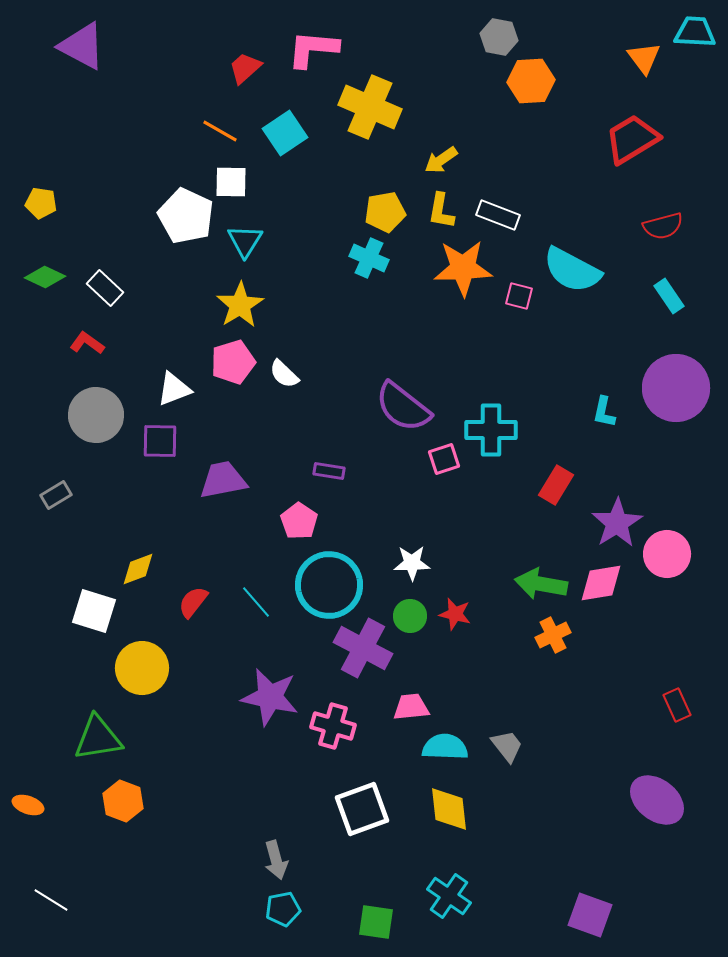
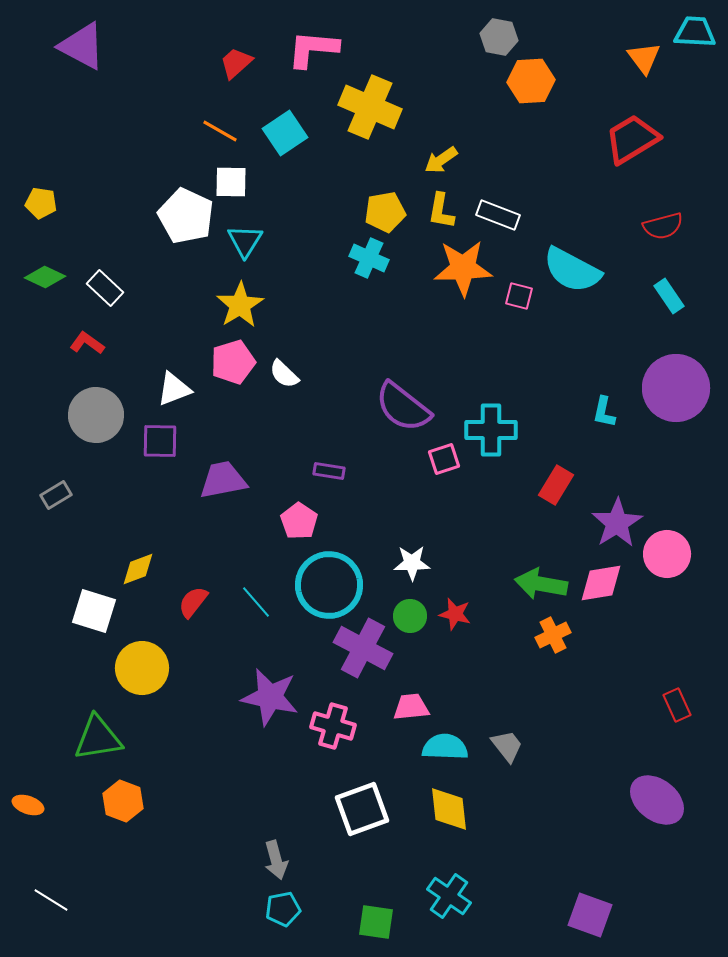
red trapezoid at (245, 68): moved 9 px left, 5 px up
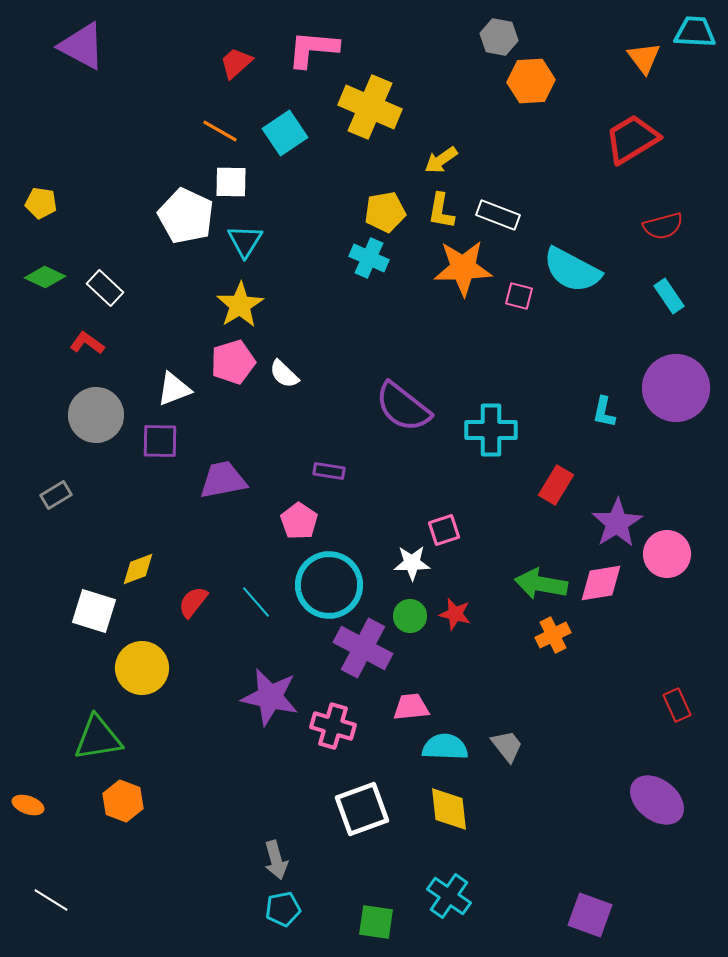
pink square at (444, 459): moved 71 px down
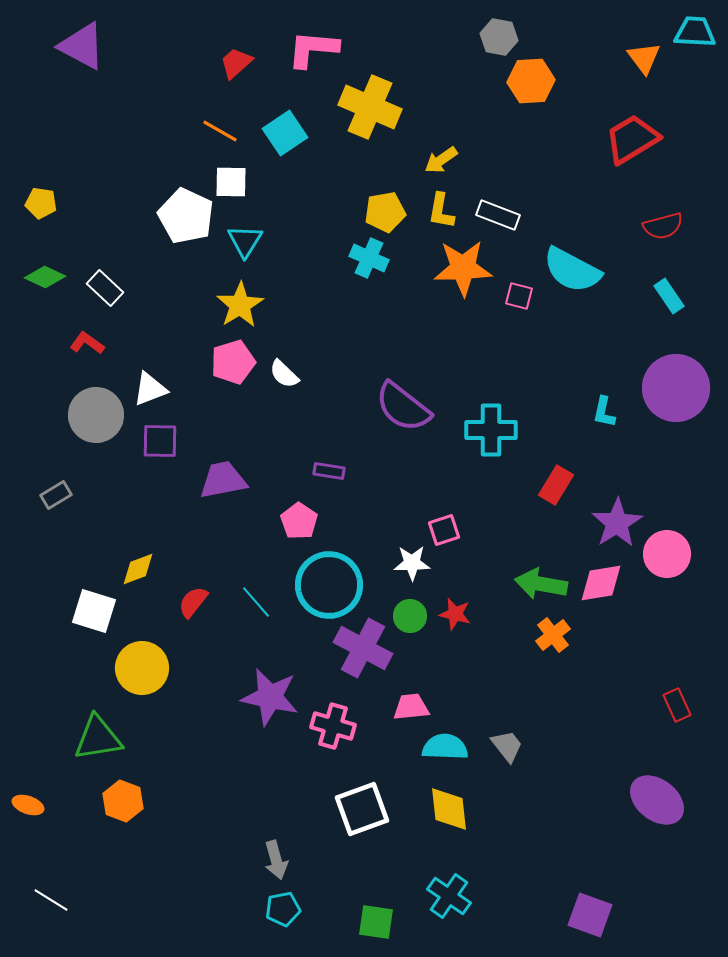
white triangle at (174, 389): moved 24 px left
orange cross at (553, 635): rotated 12 degrees counterclockwise
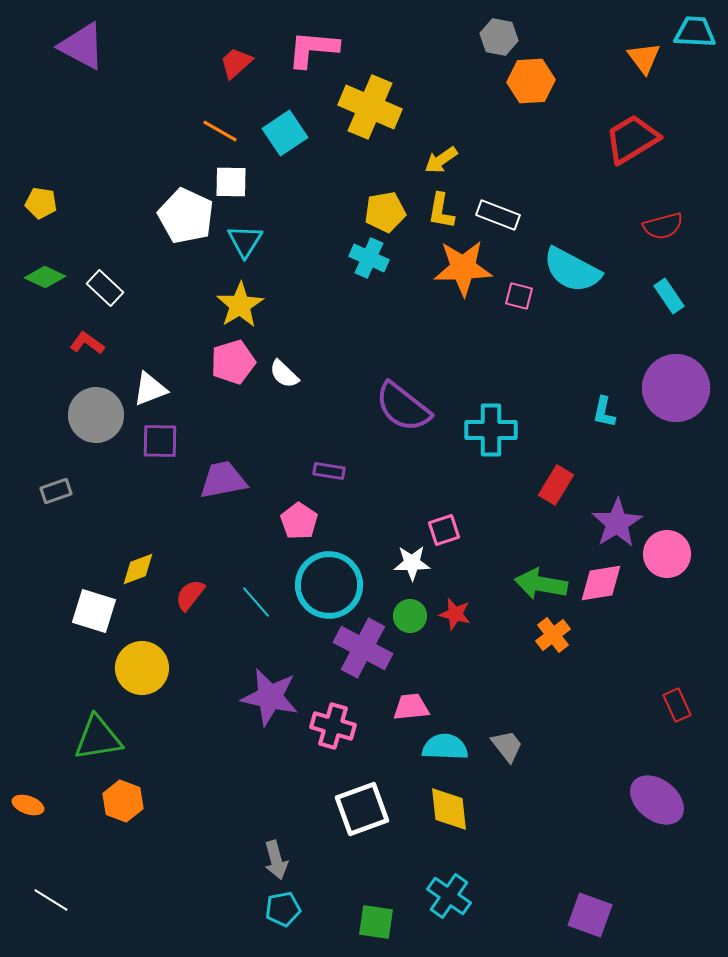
gray rectangle at (56, 495): moved 4 px up; rotated 12 degrees clockwise
red semicircle at (193, 602): moved 3 px left, 7 px up
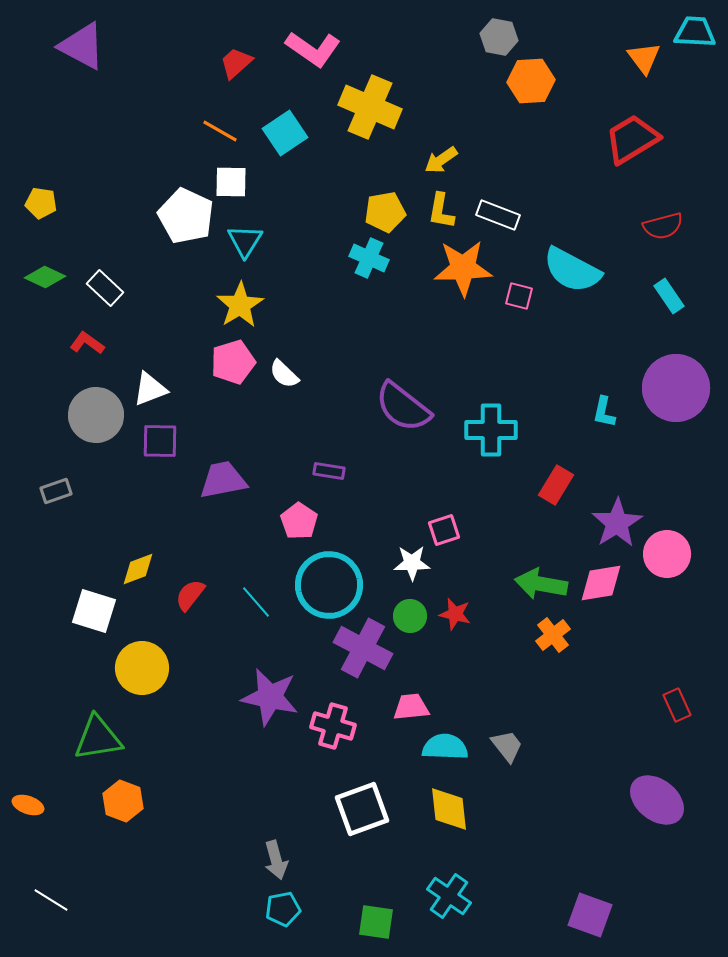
pink L-shape at (313, 49): rotated 150 degrees counterclockwise
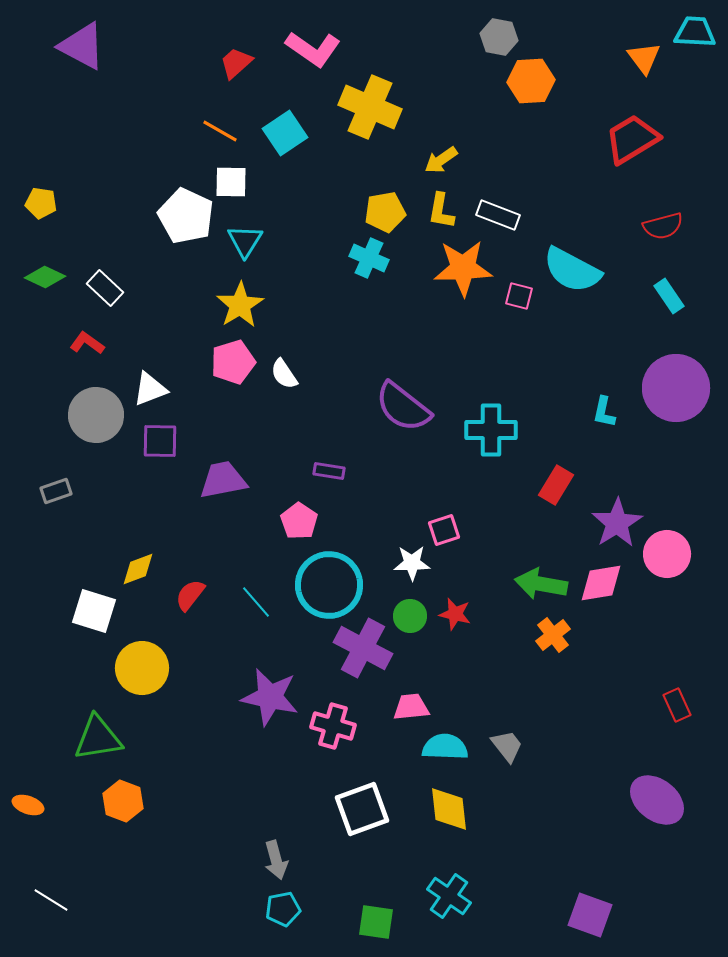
white semicircle at (284, 374): rotated 12 degrees clockwise
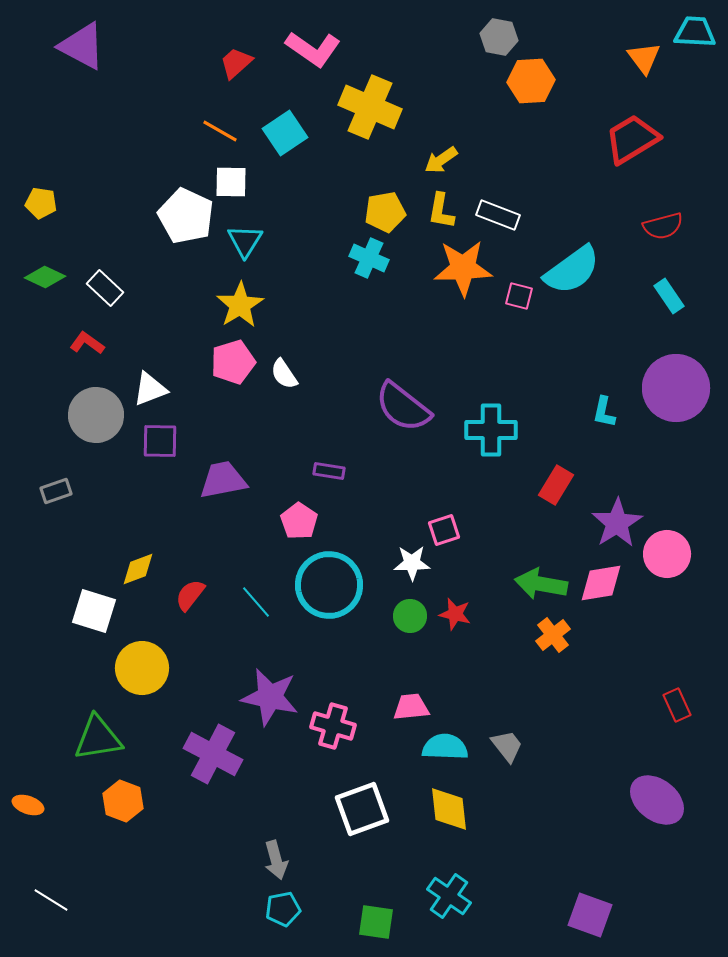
cyan semicircle at (572, 270): rotated 64 degrees counterclockwise
purple cross at (363, 648): moved 150 px left, 106 px down
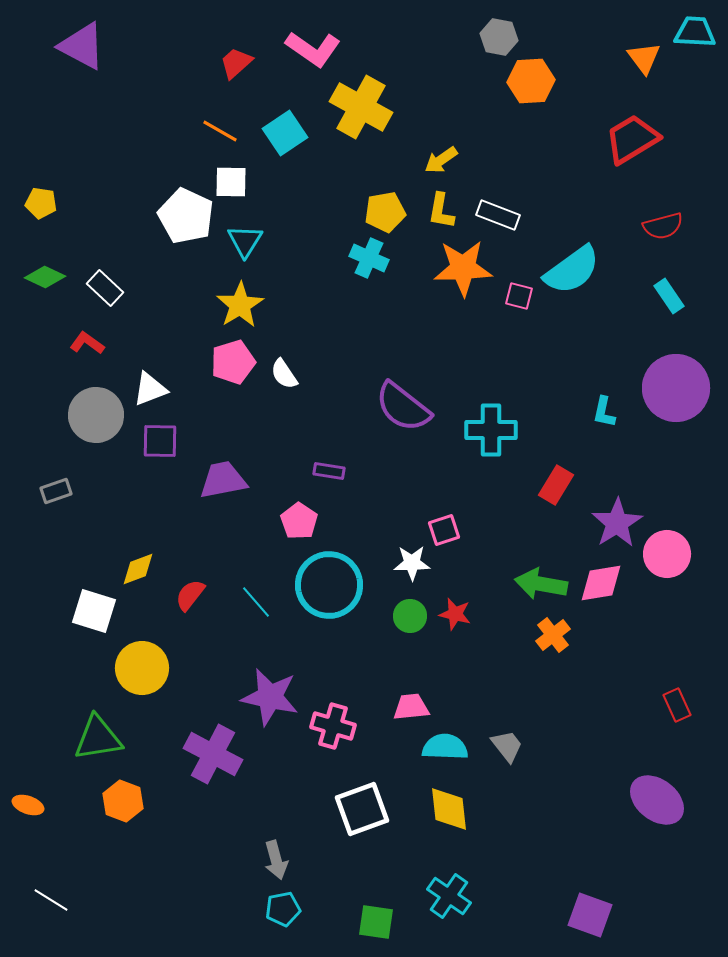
yellow cross at (370, 107): moved 9 px left; rotated 6 degrees clockwise
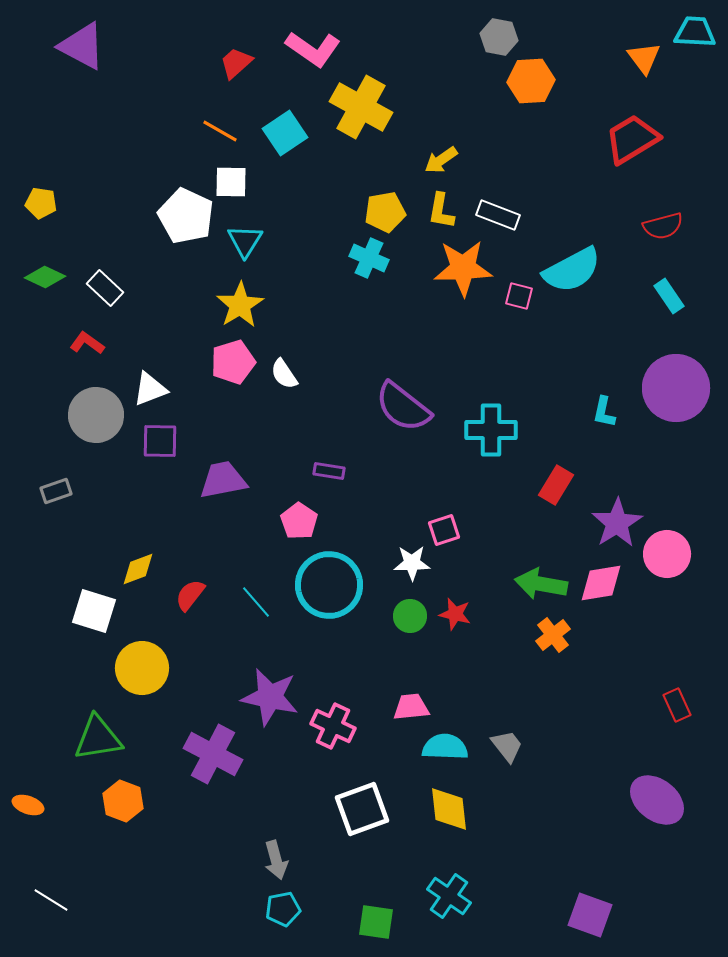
cyan semicircle at (572, 270): rotated 8 degrees clockwise
pink cross at (333, 726): rotated 9 degrees clockwise
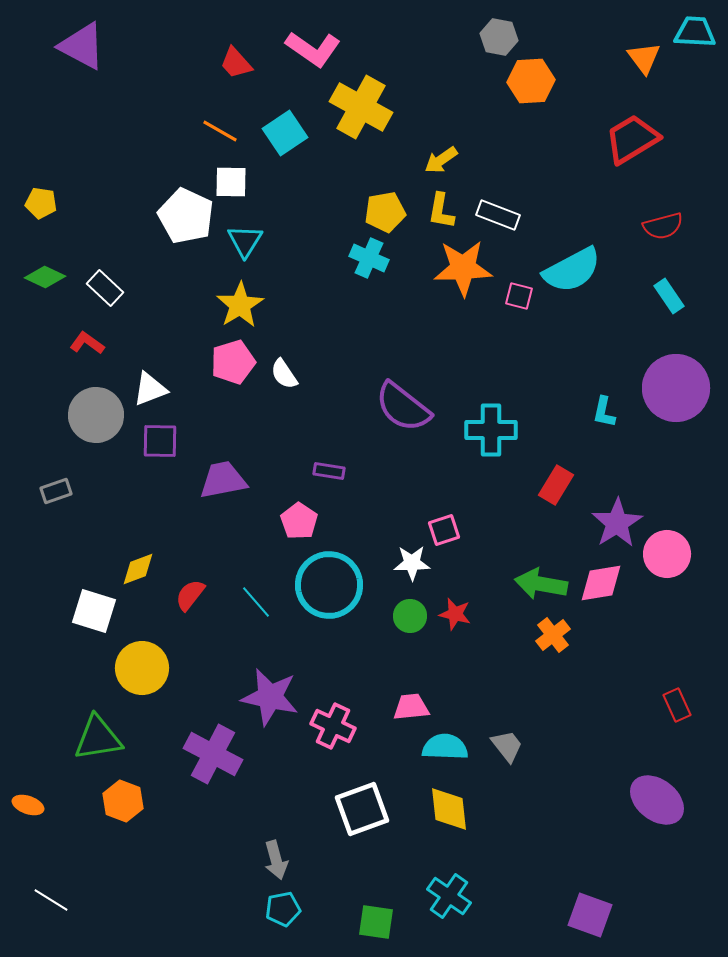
red trapezoid at (236, 63): rotated 90 degrees counterclockwise
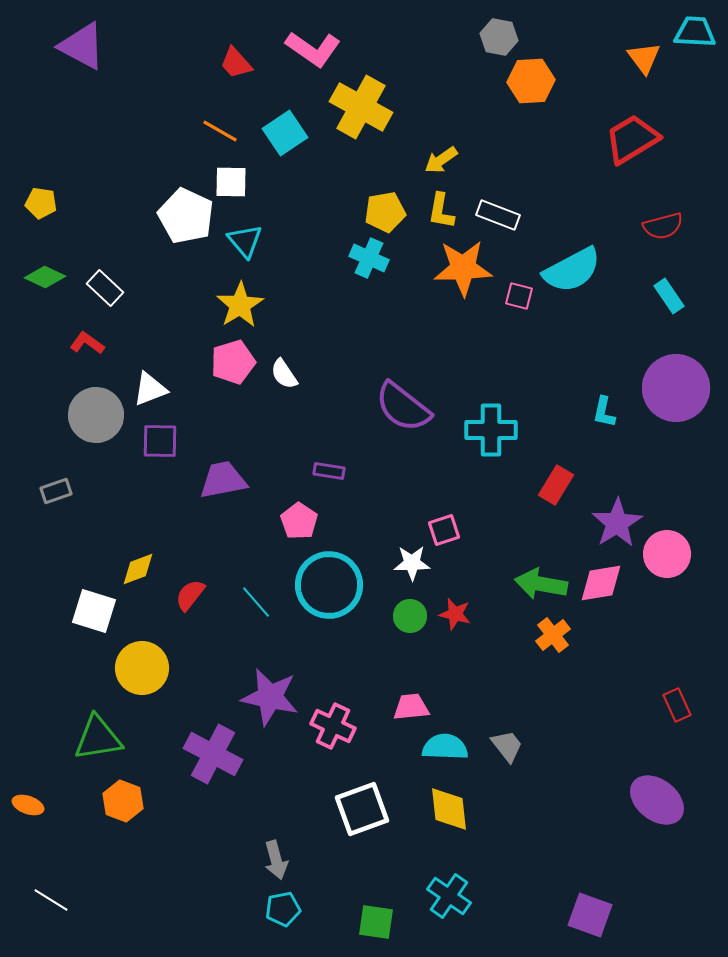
cyan triangle at (245, 241): rotated 12 degrees counterclockwise
